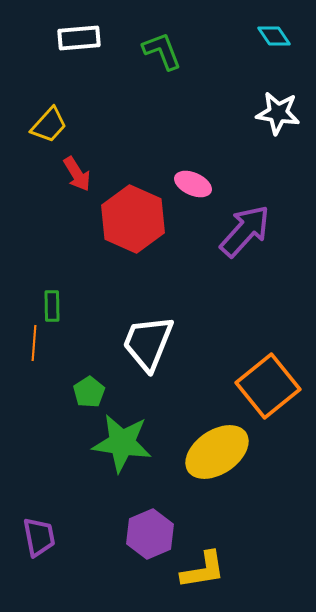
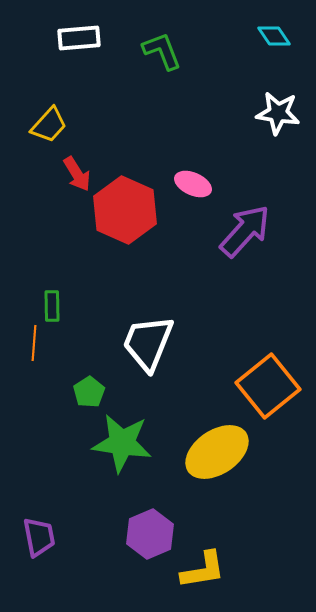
red hexagon: moved 8 px left, 9 px up
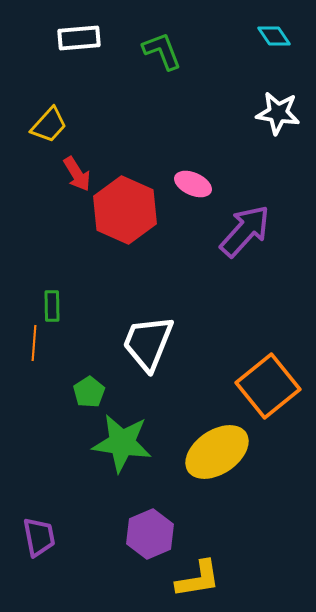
yellow L-shape: moved 5 px left, 9 px down
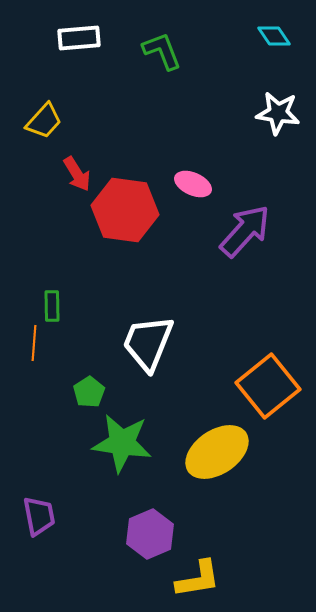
yellow trapezoid: moved 5 px left, 4 px up
red hexagon: rotated 16 degrees counterclockwise
purple trapezoid: moved 21 px up
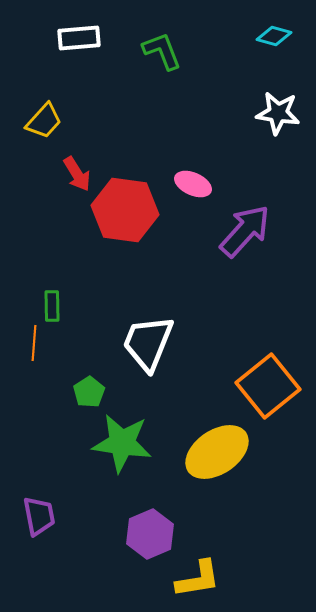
cyan diamond: rotated 40 degrees counterclockwise
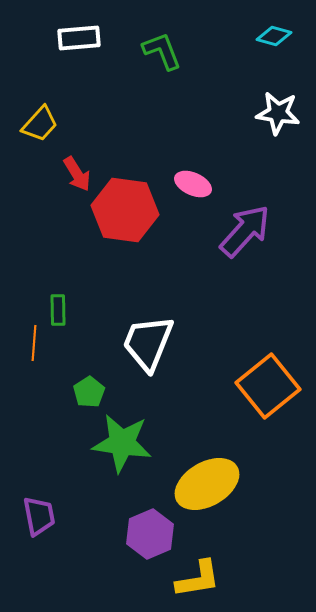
yellow trapezoid: moved 4 px left, 3 px down
green rectangle: moved 6 px right, 4 px down
yellow ellipse: moved 10 px left, 32 px down; rotated 4 degrees clockwise
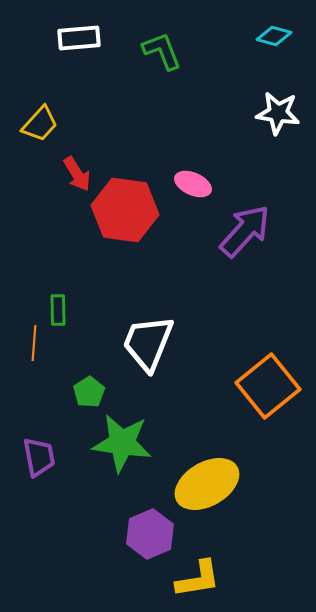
purple trapezoid: moved 59 px up
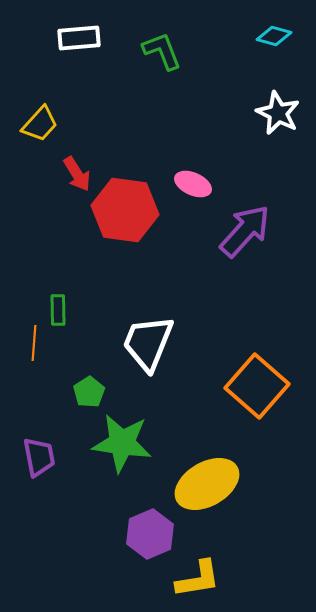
white star: rotated 18 degrees clockwise
orange square: moved 11 px left; rotated 10 degrees counterclockwise
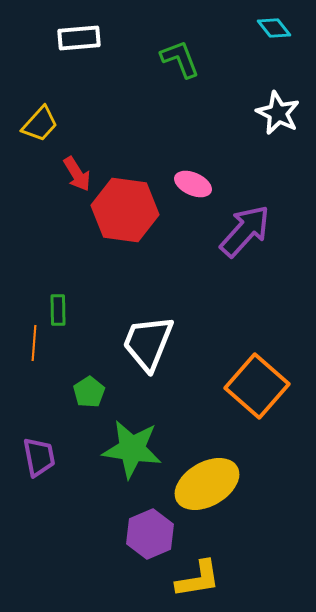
cyan diamond: moved 8 px up; rotated 36 degrees clockwise
green L-shape: moved 18 px right, 8 px down
green star: moved 10 px right, 6 px down
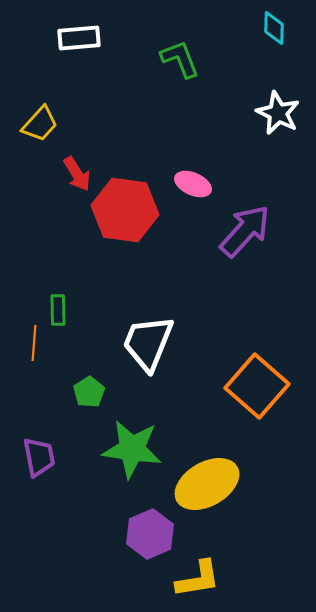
cyan diamond: rotated 40 degrees clockwise
